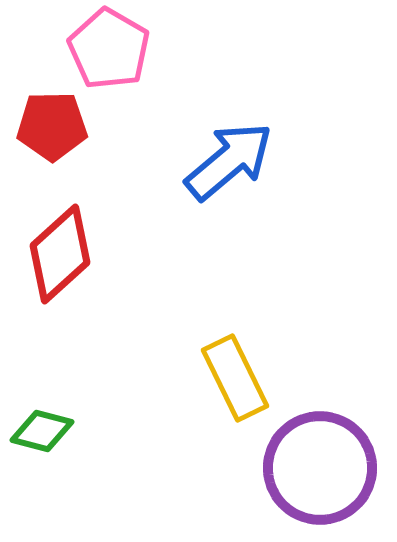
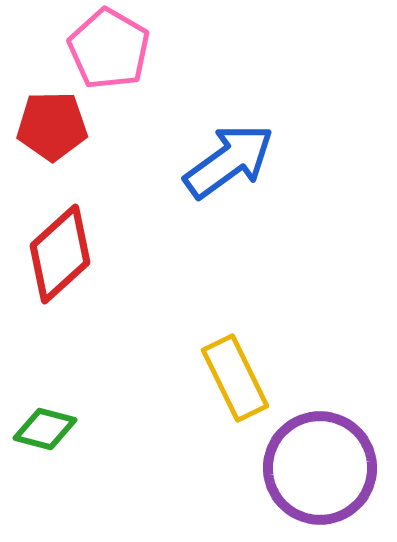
blue arrow: rotated 4 degrees clockwise
green diamond: moved 3 px right, 2 px up
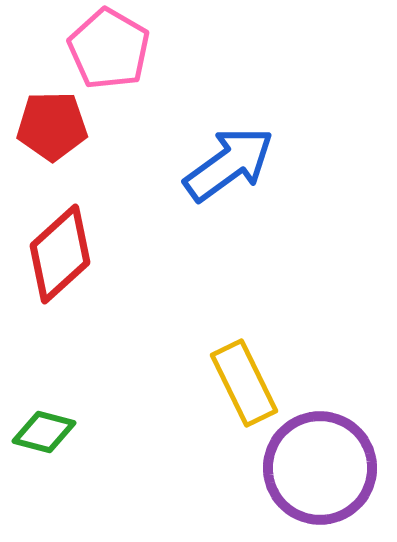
blue arrow: moved 3 px down
yellow rectangle: moved 9 px right, 5 px down
green diamond: moved 1 px left, 3 px down
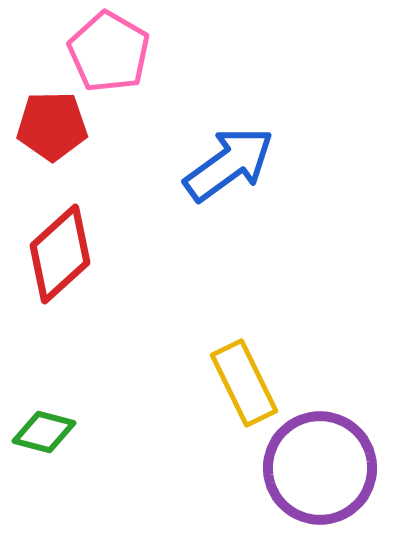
pink pentagon: moved 3 px down
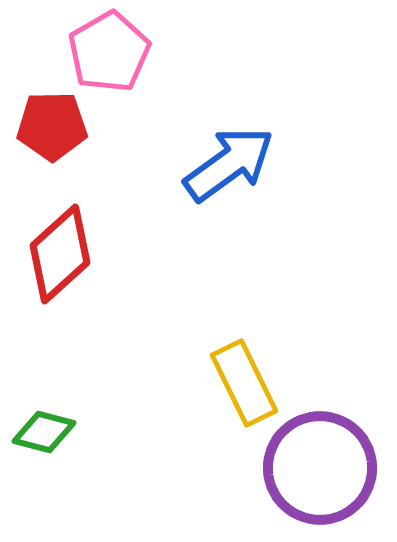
pink pentagon: rotated 12 degrees clockwise
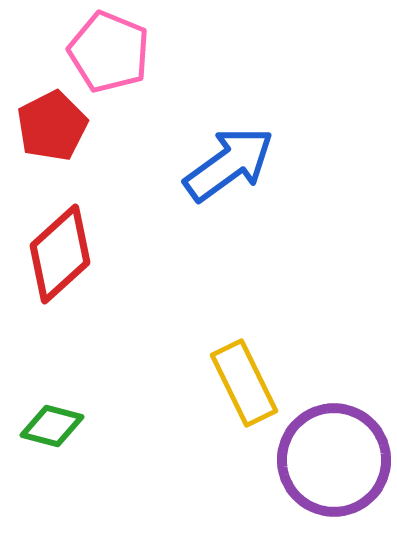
pink pentagon: rotated 20 degrees counterclockwise
red pentagon: rotated 26 degrees counterclockwise
green diamond: moved 8 px right, 6 px up
purple circle: moved 14 px right, 8 px up
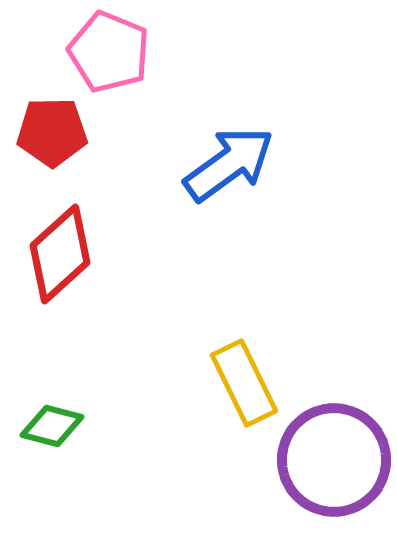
red pentagon: moved 6 px down; rotated 26 degrees clockwise
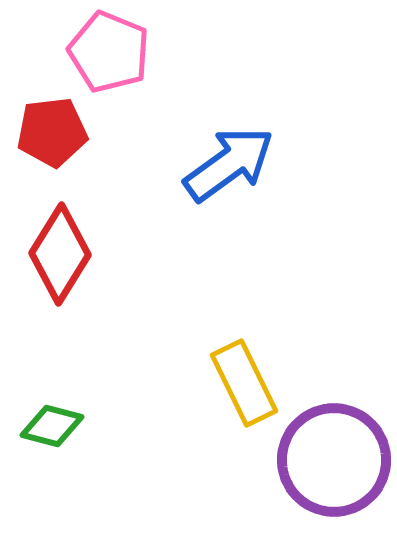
red pentagon: rotated 6 degrees counterclockwise
red diamond: rotated 16 degrees counterclockwise
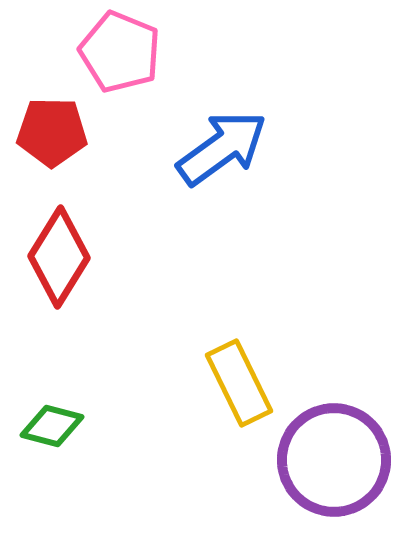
pink pentagon: moved 11 px right
red pentagon: rotated 8 degrees clockwise
blue arrow: moved 7 px left, 16 px up
red diamond: moved 1 px left, 3 px down
yellow rectangle: moved 5 px left
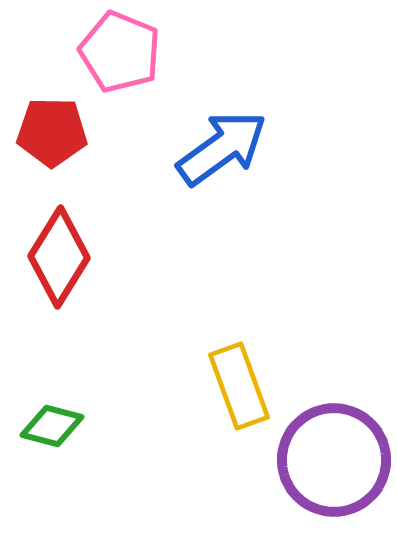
yellow rectangle: moved 3 px down; rotated 6 degrees clockwise
